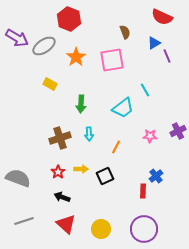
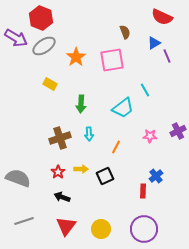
red hexagon: moved 28 px left, 1 px up
purple arrow: moved 1 px left
red triangle: moved 2 px down; rotated 25 degrees clockwise
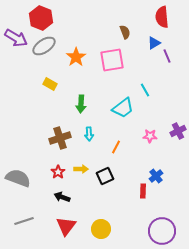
red semicircle: rotated 60 degrees clockwise
purple circle: moved 18 px right, 2 px down
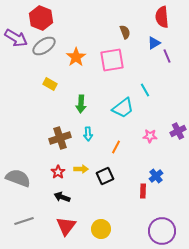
cyan arrow: moved 1 px left
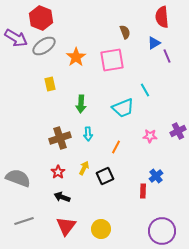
yellow rectangle: rotated 48 degrees clockwise
cyan trapezoid: rotated 15 degrees clockwise
yellow arrow: moved 3 px right, 1 px up; rotated 64 degrees counterclockwise
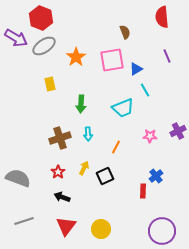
blue triangle: moved 18 px left, 26 px down
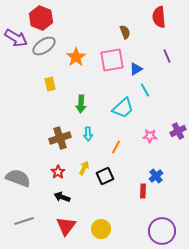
red semicircle: moved 3 px left
cyan trapezoid: rotated 20 degrees counterclockwise
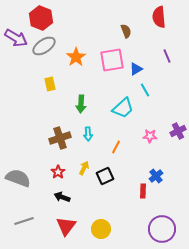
brown semicircle: moved 1 px right, 1 px up
purple circle: moved 2 px up
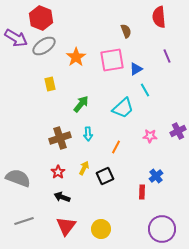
green arrow: rotated 144 degrees counterclockwise
red rectangle: moved 1 px left, 1 px down
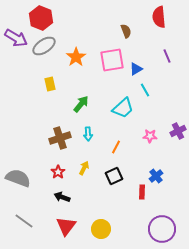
black square: moved 9 px right
gray line: rotated 54 degrees clockwise
